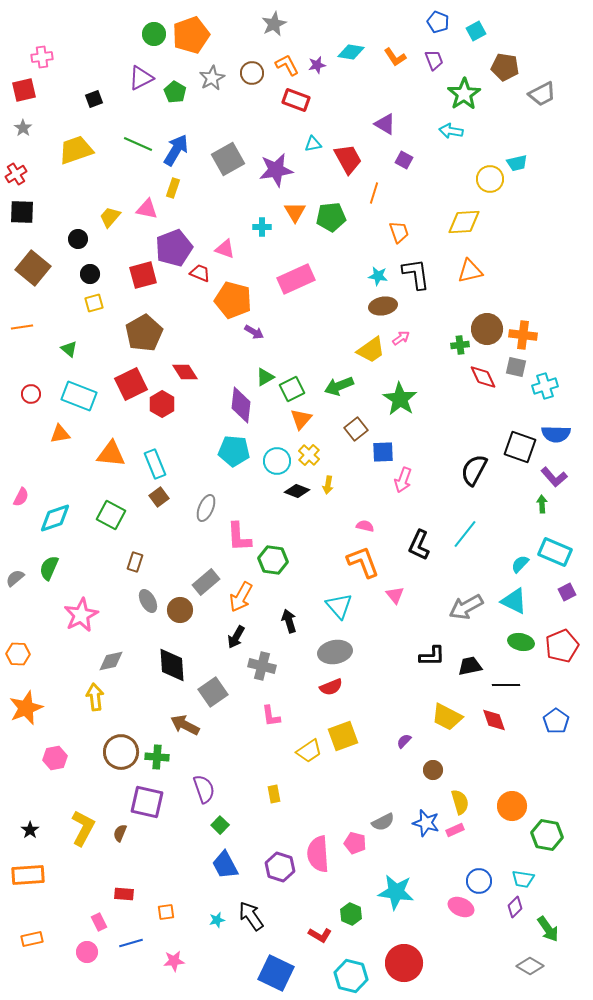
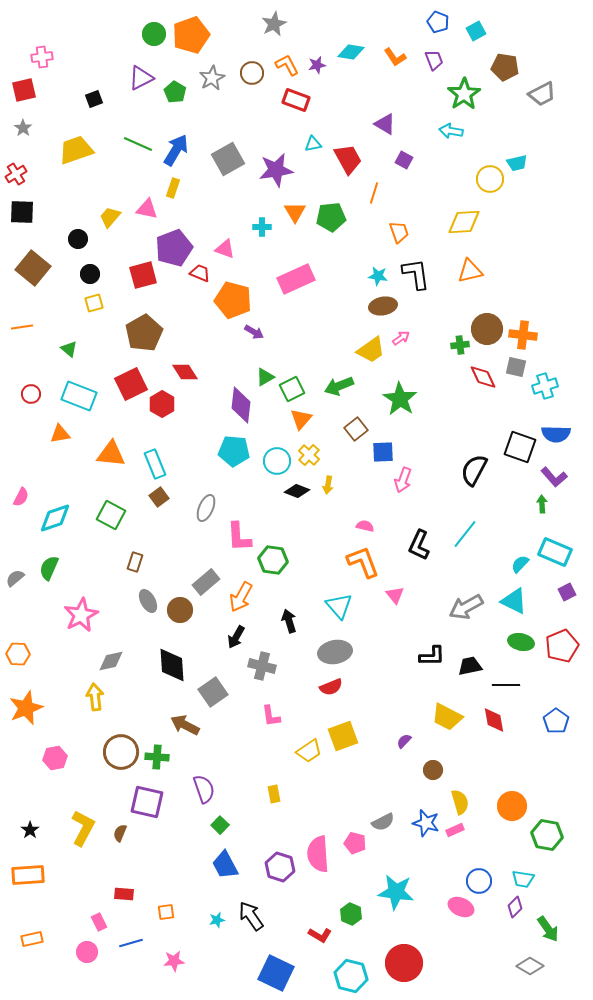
red diamond at (494, 720): rotated 8 degrees clockwise
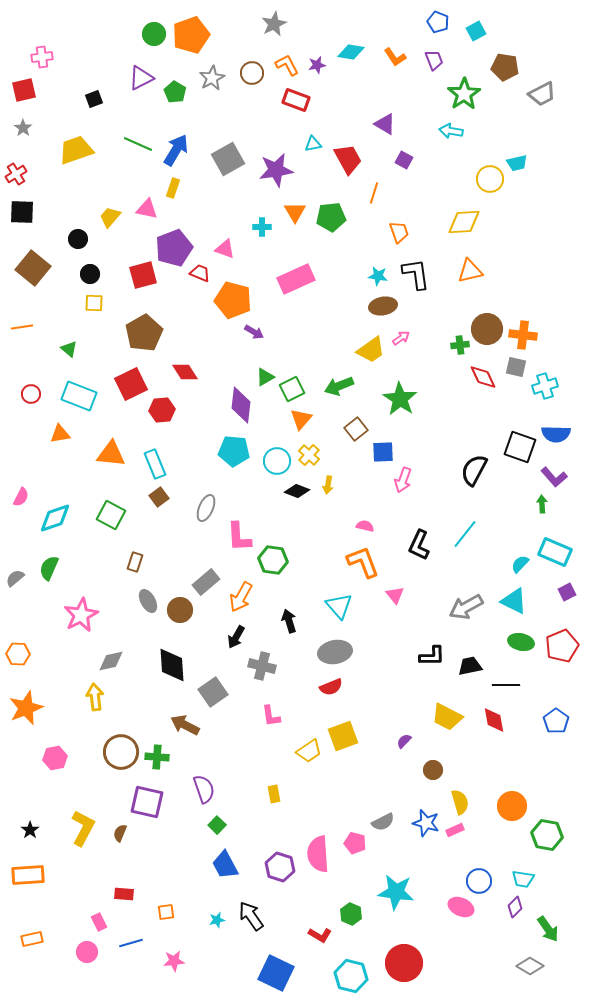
yellow square at (94, 303): rotated 18 degrees clockwise
red hexagon at (162, 404): moved 6 px down; rotated 25 degrees clockwise
green square at (220, 825): moved 3 px left
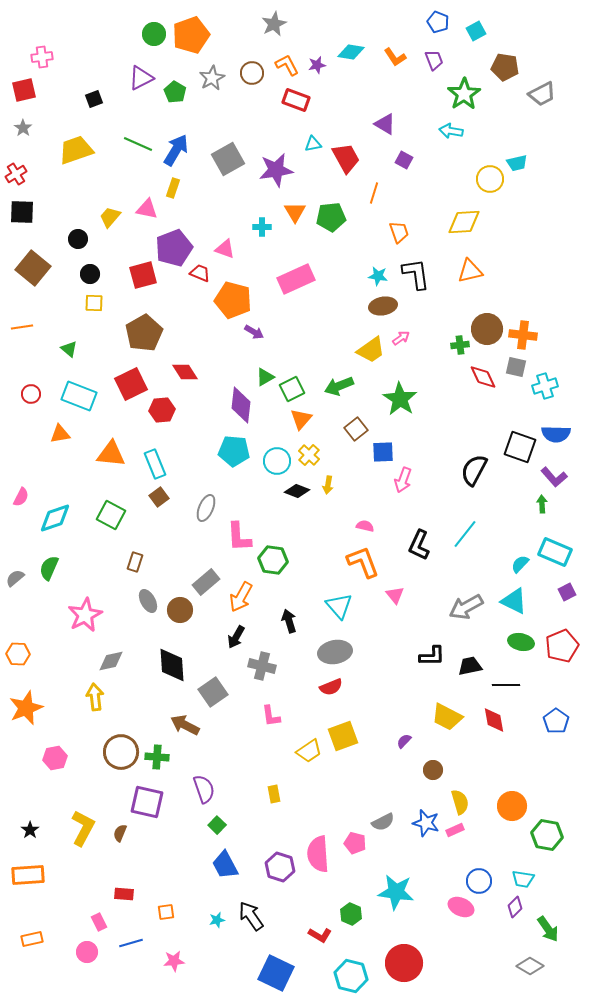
red trapezoid at (348, 159): moved 2 px left, 1 px up
pink star at (81, 615): moved 4 px right
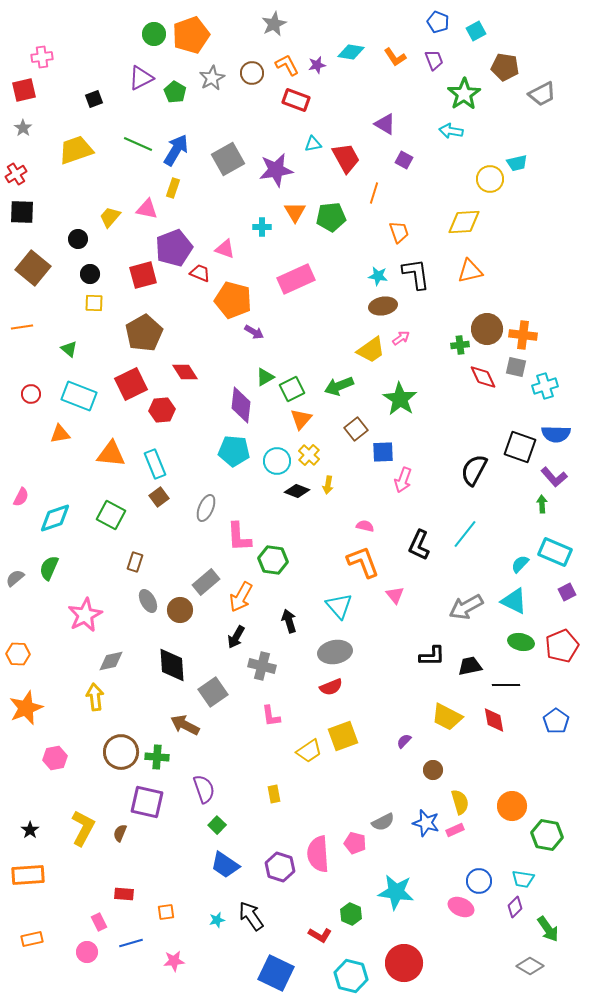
blue trapezoid at (225, 865): rotated 28 degrees counterclockwise
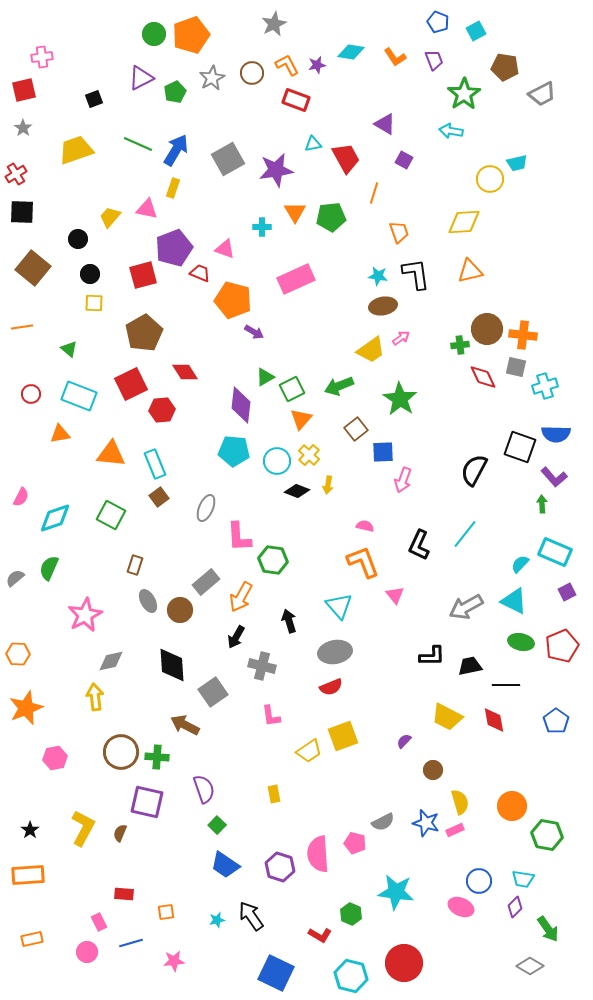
green pentagon at (175, 92): rotated 15 degrees clockwise
brown rectangle at (135, 562): moved 3 px down
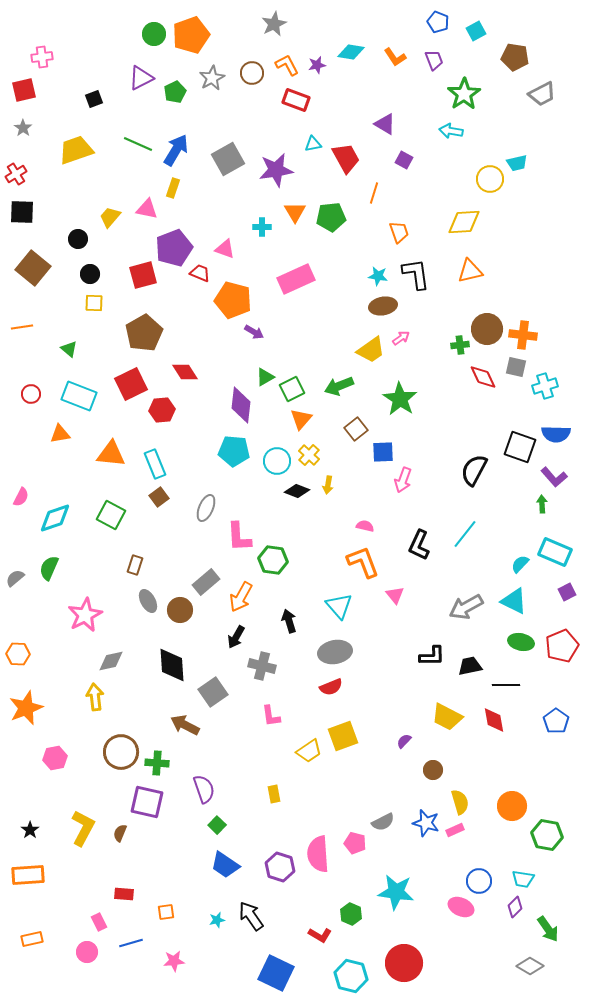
brown pentagon at (505, 67): moved 10 px right, 10 px up
green cross at (157, 757): moved 6 px down
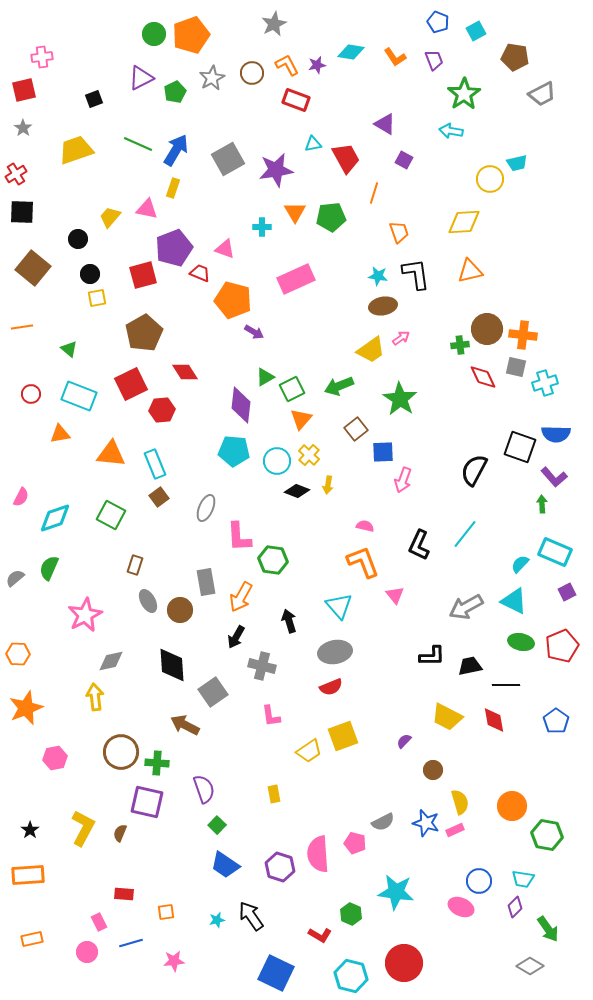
yellow square at (94, 303): moved 3 px right, 5 px up; rotated 12 degrees counterclockwise
cyan cross at (545, 386): moved 3 px up
gray rectangle at (206, 582): rotated 60 degrees counterclockwise
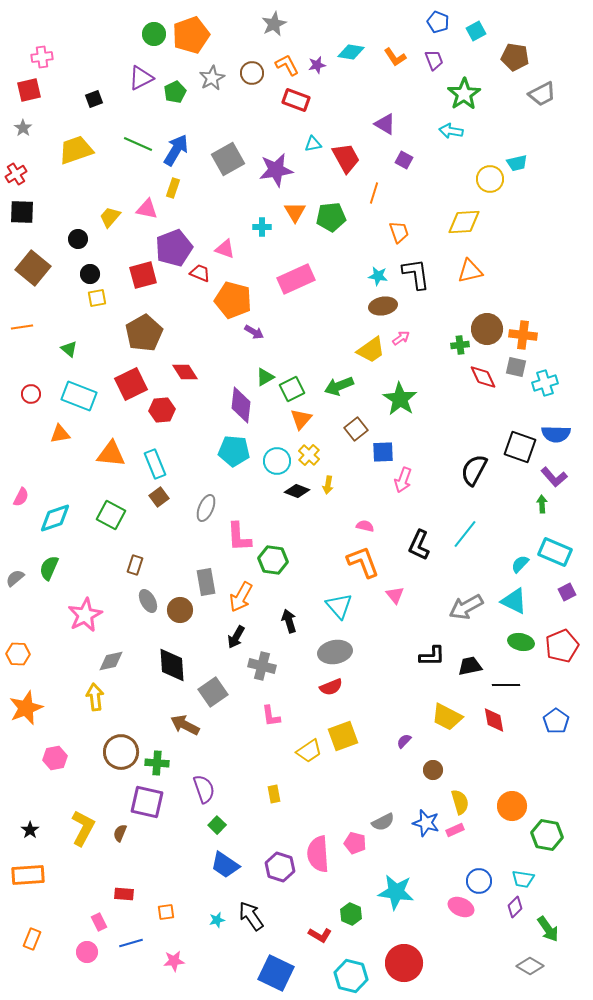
red square at (24, 90): moved 5 px right
orange rectangle at (32, 939): rotated 55 degrees counterclockwise
